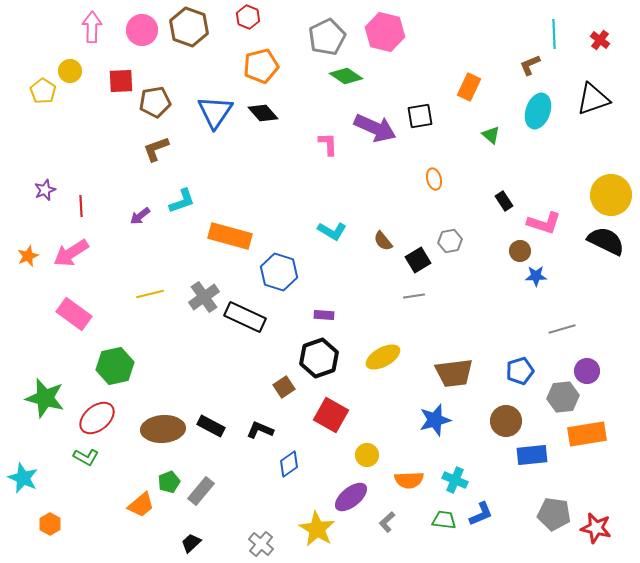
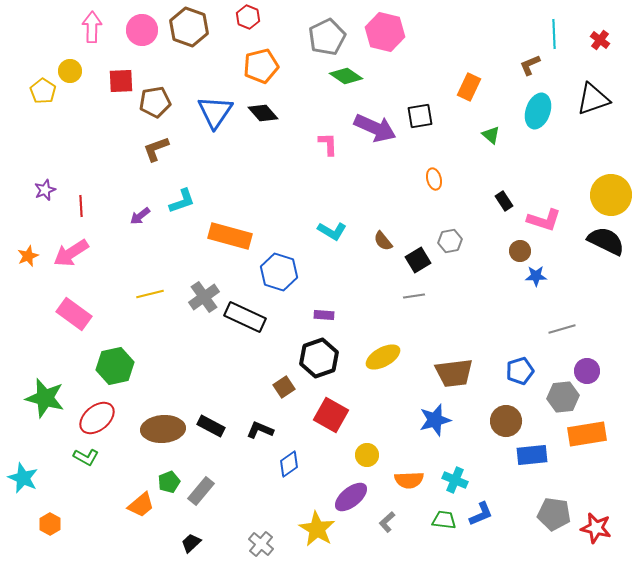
pink L-shape at (544, 223): moved 3 px up
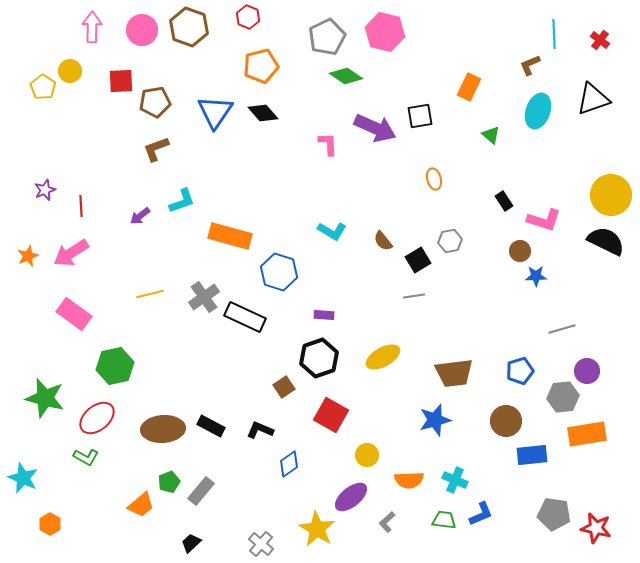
yellow pentagon at (43, 91): moved 4 px up
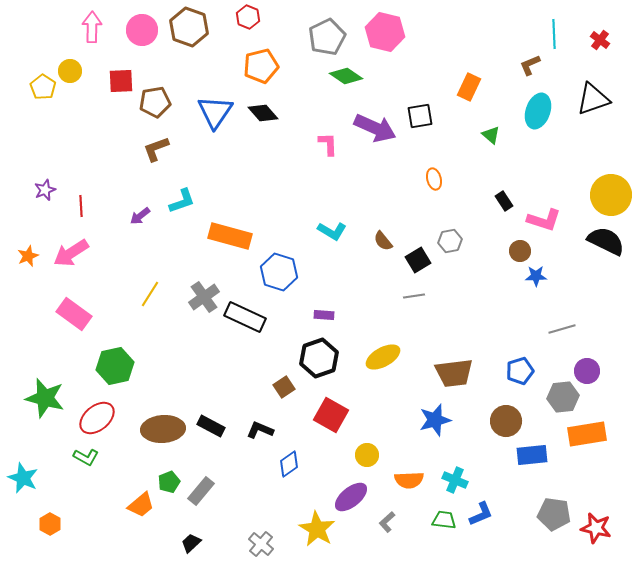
yellow line at (150, 294): rotated 44 degrees counterclockwise
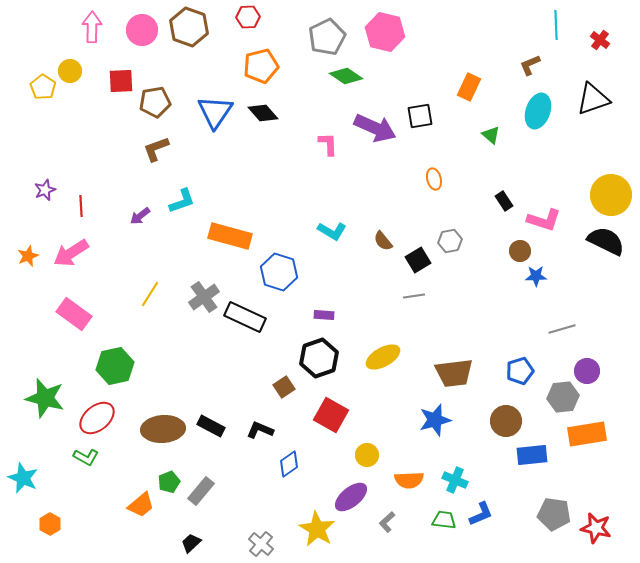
red hexagon at (248, 17): rotated 25 degrees counterclockwise
cyan line at (554, 34): moved 2 px right, 9 px up
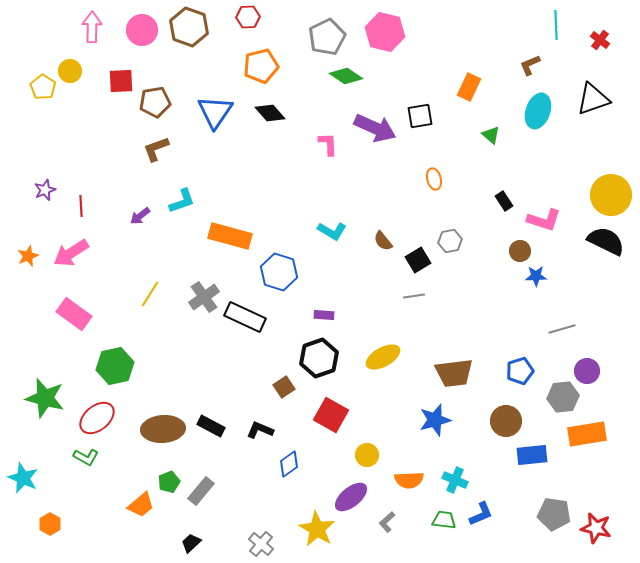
black diamond at (263, 113): moved 7 px right
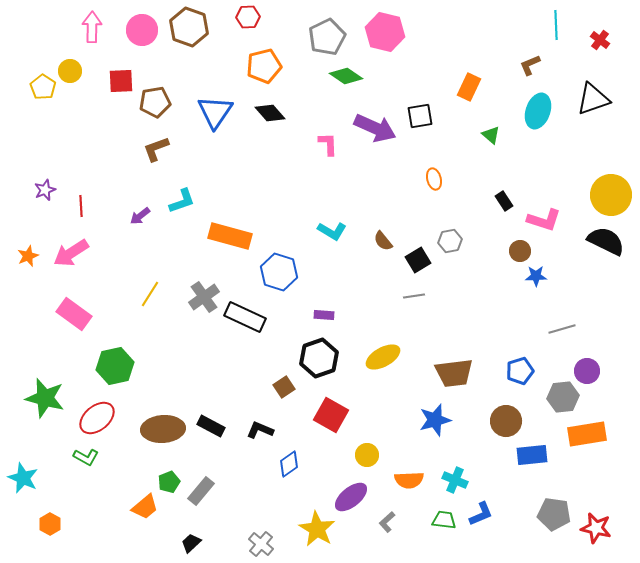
orange pentagon at (261, 66): moved 3 px right
orange trapezoid at (141, 505): moved 4 px right, 2 px down
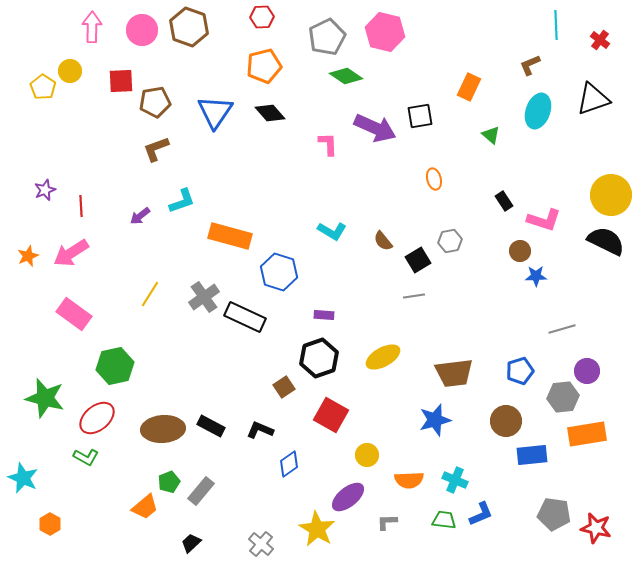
red hexagon at (248, 17): moved 14 px right
purple ellipse at (351, 497): moved 3 px left
gray L-shape at (387, 522): rotated 40 degrees clockwise
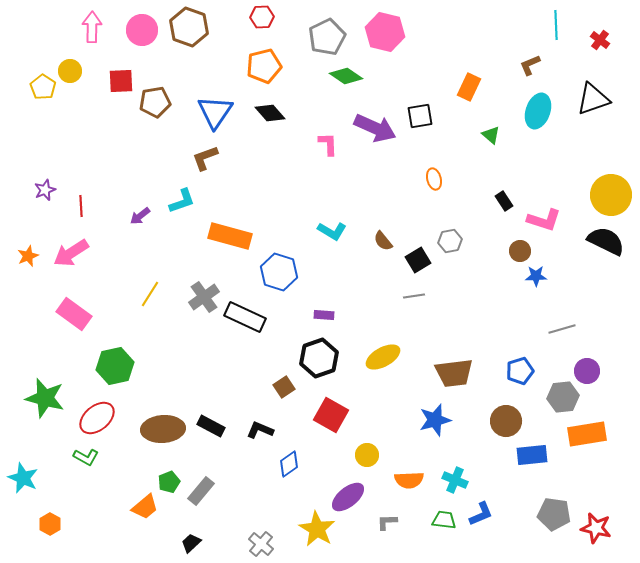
brown L-shape at (156, 149): moved 49 px right, 9 px down
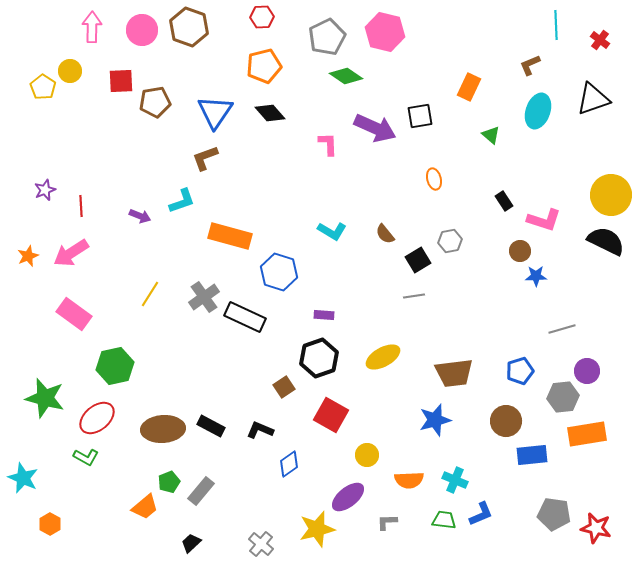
purple arrow at (140, 216): rotated 120 degrees counterclockwise
brown semicircle at (383, 241): moved 2 px right, 7 px up
yellow star at (317, 529): rotated 27 degrees clockwise
